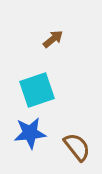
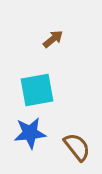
cyan square: rotated 9 degrees clockwise
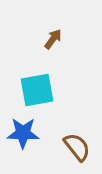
brown arrow: rotated 15 degrees counterclockwise
blue star: moved 7 px left; rotated 8 degrees clockwise
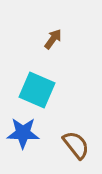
cyan square: rotated 33 degrees clockwise
brown semicircle: moved 1 px left, 2 px up
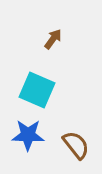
blue star: moved 5 px right, 2 px down
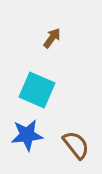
brown arrow: moved 1 px left, 1 px up
blue star: moved 1 px left; rotated 8 degrees counterclockwise
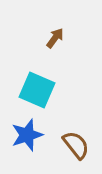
brown arrow: moved 3 px right
blue star: rotated 12 degrees counterclockwise
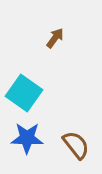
cyan square: moved 13 px left, 3 px down; rotated 12 degrees clockwise
blue star: moved 3 px down; rotated 20 degrees clockwise
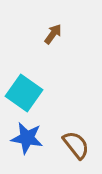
brown arrow: moved 2 px left, 4 px up
blue star: rotated 8 degrees clockwise
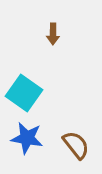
brown arrow: rotated 145 degrees clockwise
